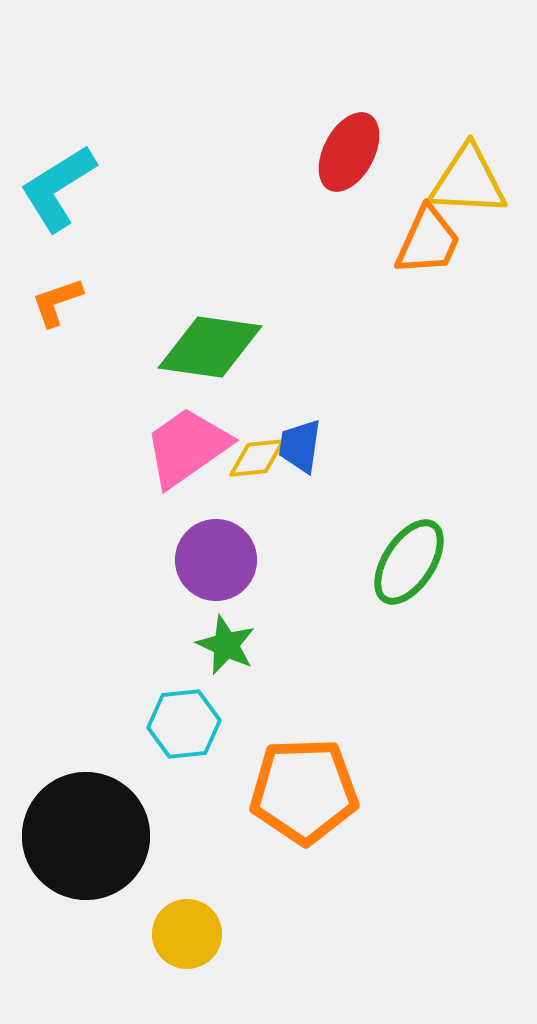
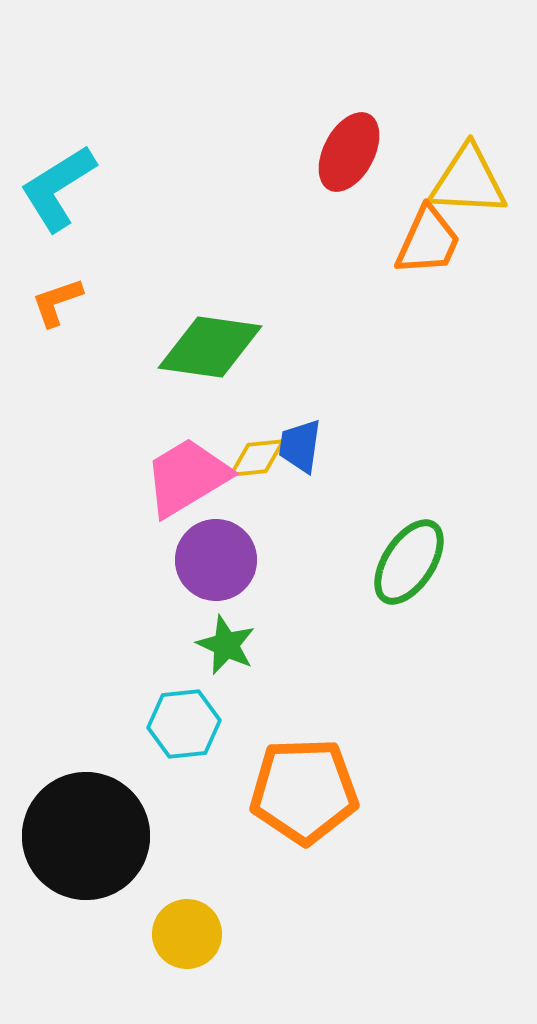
pink trapezoid: moved 30 px down; rotated 4 degrees clockwise
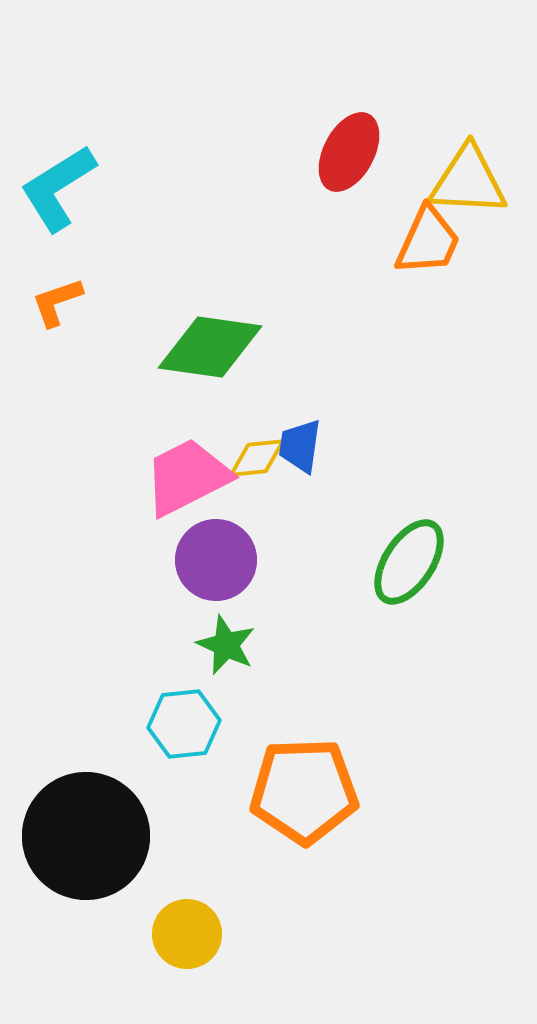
pink trapezoid: rotated 4 degrees clockwise
